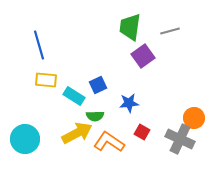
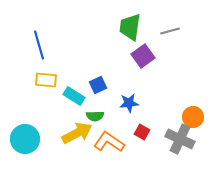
orange circle: moved 1 px left, 1 px up
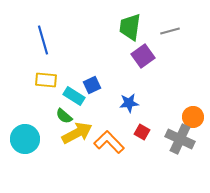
blue line: moved 4 px right, 5 px up
blue square: moved 6 px left
green semicircle: moved 31 px left; rotated 42 degrees clockwise
orange L-shape: rotated 12 degrees clockwise
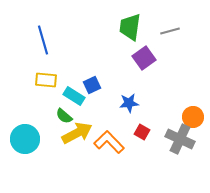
purple square: moved 1 px right, 2 px down
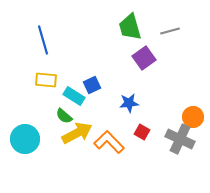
green trapezoid: rotated 24 degrees counterclockwise
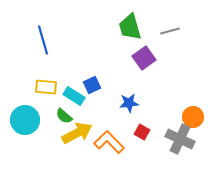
yellow rectangle: moved 7 px down
cyan circle: moved 19 px up
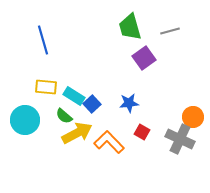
blue square: moved 19 px down; rotated 18 degrees counterclockwise
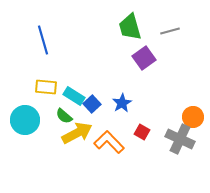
blue star: moved 7 px left; rotated 24 degrees counterclockwise
